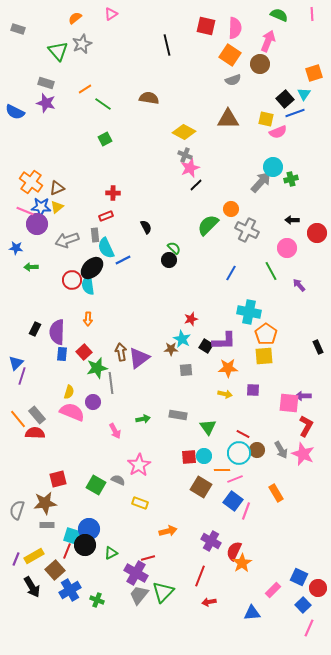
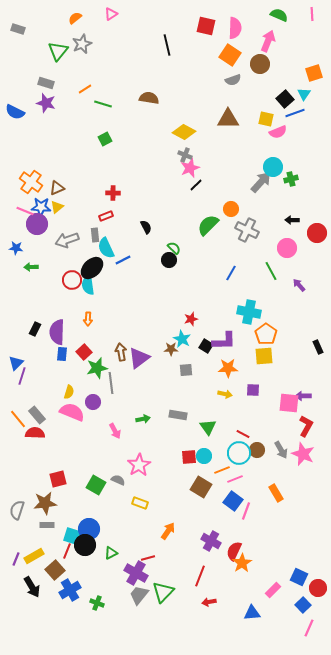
green triangle at (58, 51): rotated 20 degrees clockwise
green line at (103, 104): rotated 18 degrees counterclockwise
orange line at (222, 470): rotated 21 degrees counterclockwise
orange arrow at (168, 531): rotated 42 degrees counterclockwise
green cross at (97, 600): moved 3 px down
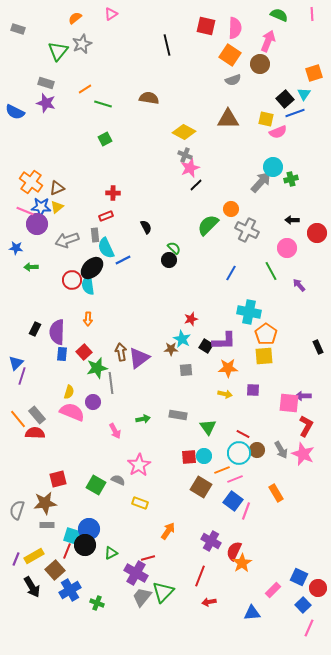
gray trapezoid at (139, 595): moved 3 px right, 2 px down
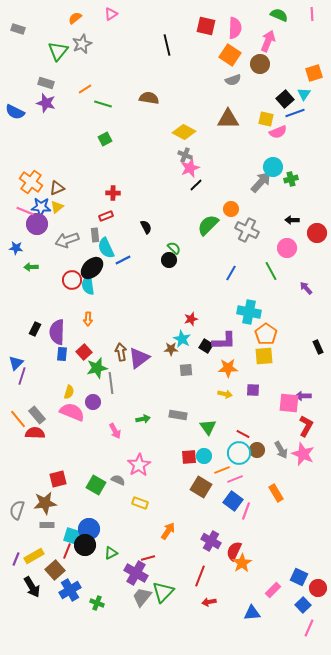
purple arrow at (299, 285): moved 7 px right, 3 px down
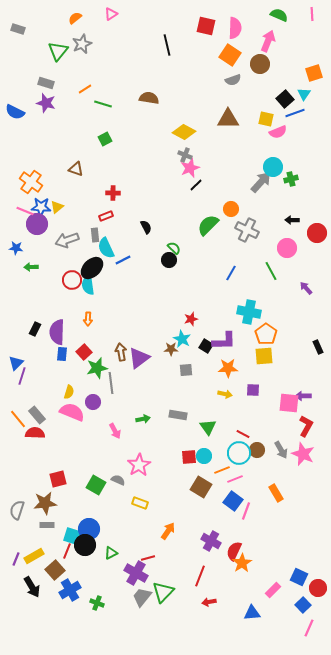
brown triangle at (57, 188): moved 19 px right, 19 px up; rotated 42 degrees clockwise
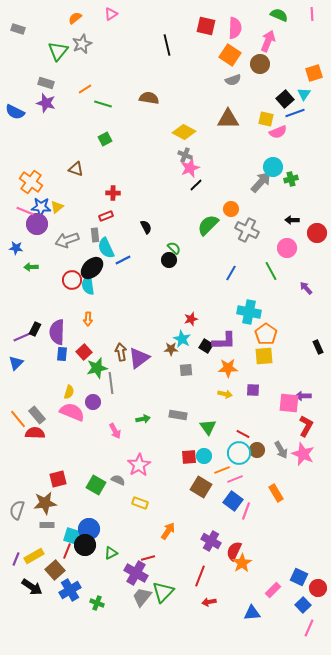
purple line at (22, 376): moved 39 px up; rotated 48 degrees clockwise
black arrow at (32, 587): rotated 25 degrees counterclockwise
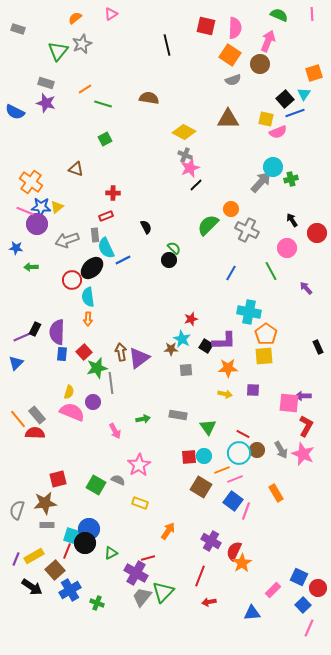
black arrow at (292, 220): rotated 56 degrees clockwise
cyan semicircle at (88, 285): moved 12 px down
black circle at (85, 545): moved 2 px up
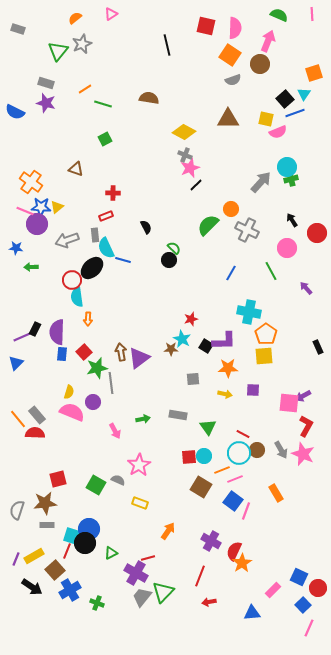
cyan circle at (273, 167): moved 14 px right
blue line at (123, 260): rotated 42 degrees clockwise
cyan semicircle at (88, 297): moved 11 px left
gray square at (186, 370): moved 7 px right, 9 px down
purple arrow at (303, 396): rotated 28 degrees counterclockwise
